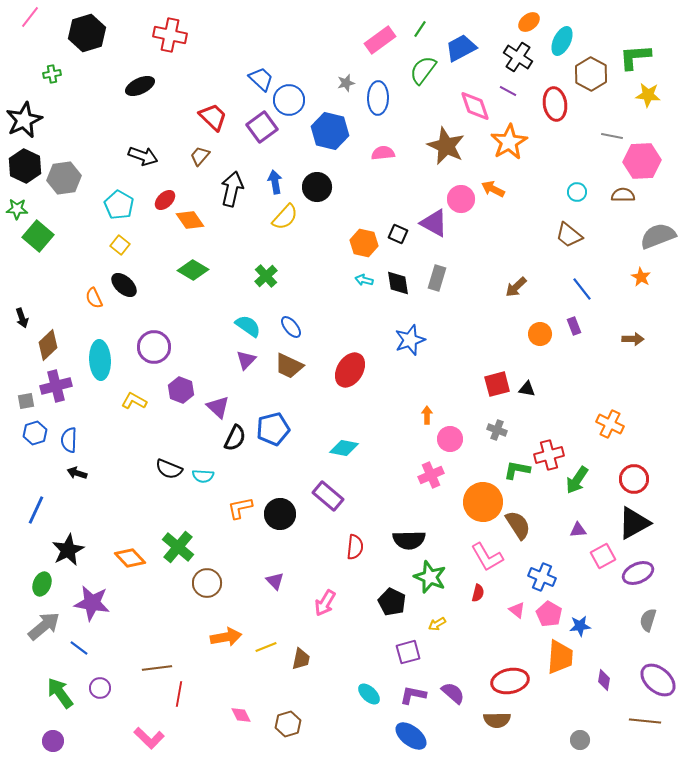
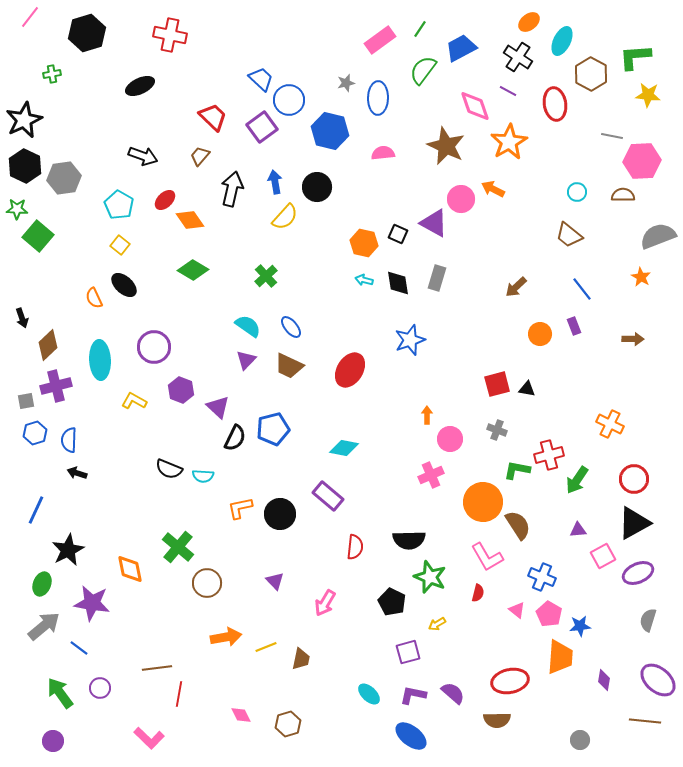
orange diamond at (130, 558): moved 11 px down; rotated 32 degrees clockwise
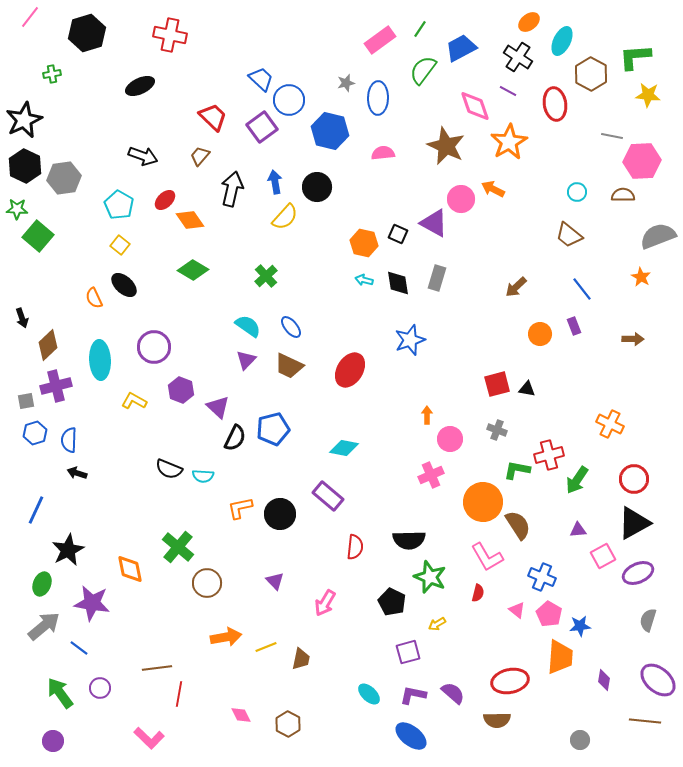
brown hexagon at (288, 724): rotated 15 degrees counterclockwise
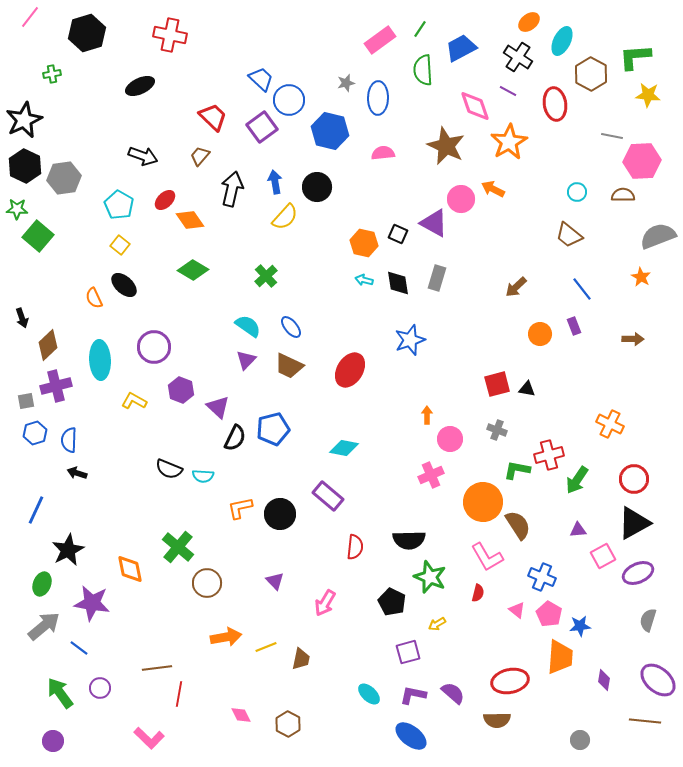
green semicircle at (423, 70): rotated 40 degrees counterclockwise
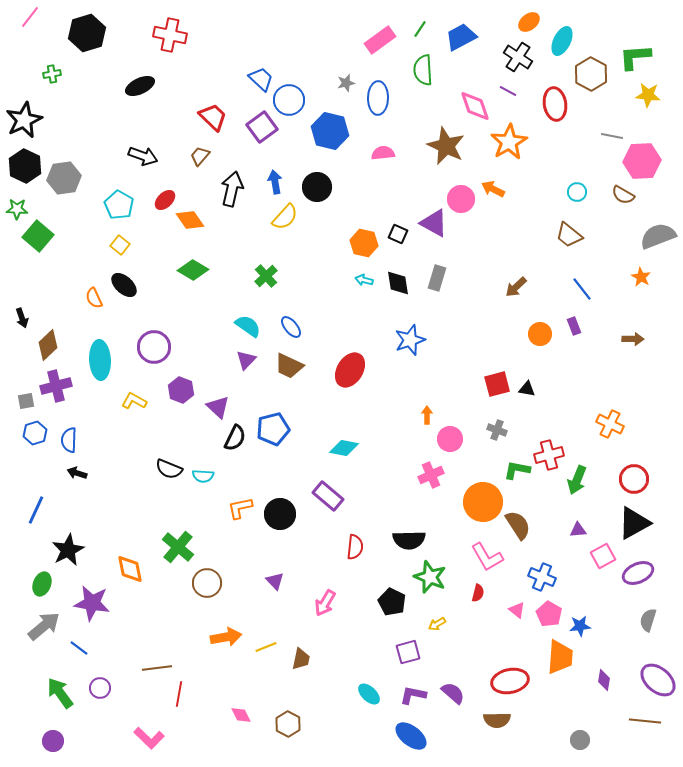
blue trapezoid at (461, 48): moved 11 px up
brown semicircle at (623, 195): rotated 150 degrees counterclockwise
green arrow at (577, 480): rotated 12 degrees counterclockwise
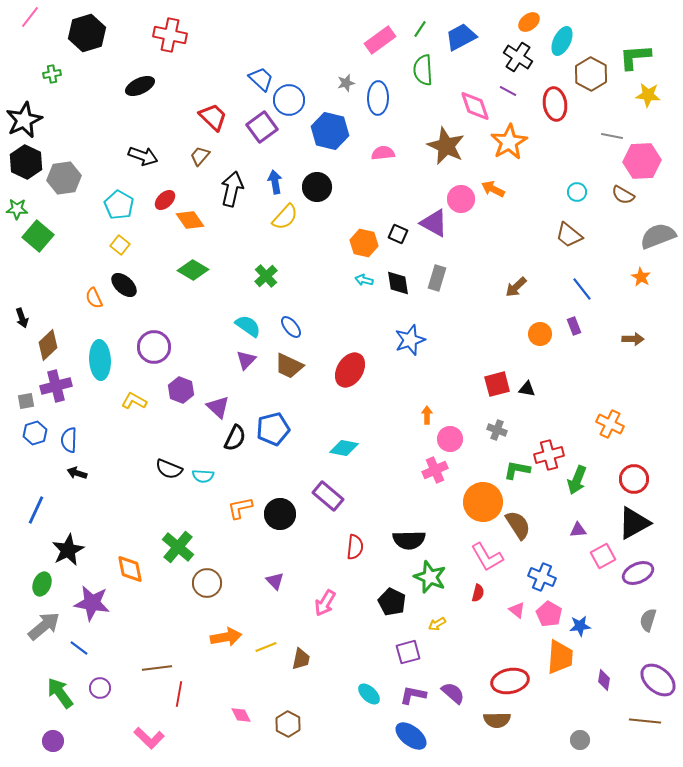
black hexagon at (25, 166): moved 1 px right, 4 px up
pink cross at (431, 475): moved 4 px right, 5 px up
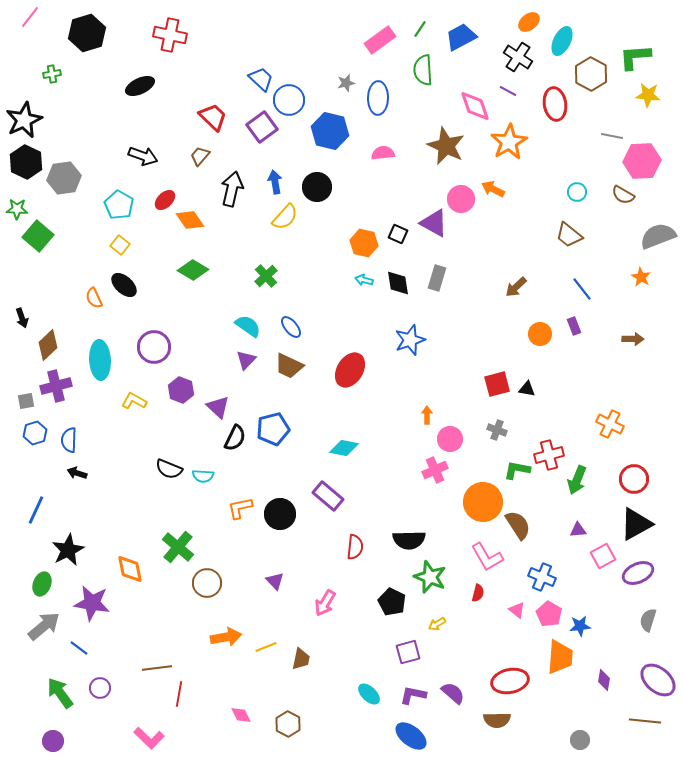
black triangle at (634, 523): moved 2 px right, 1 px down
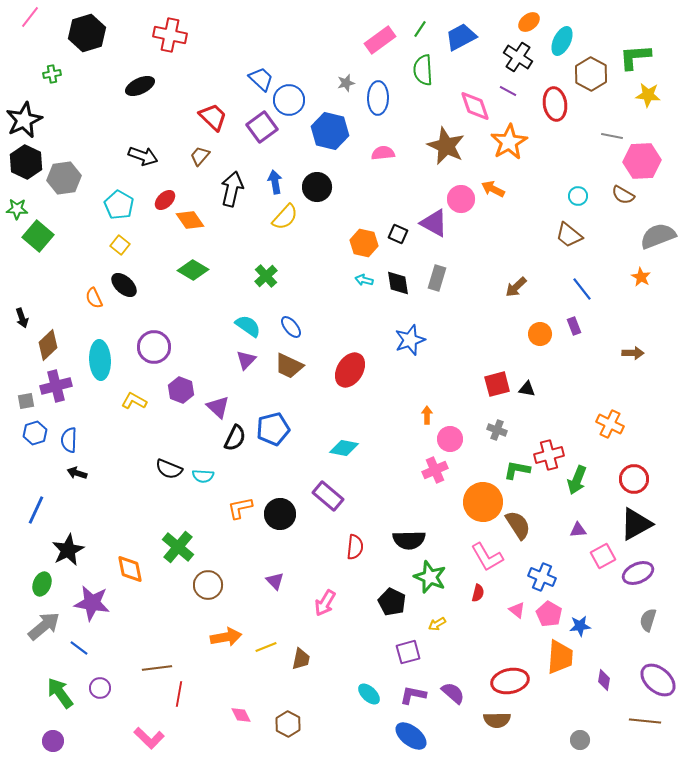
cyan circle at (577, 192): moved 1 px right, 4 px down
brown arrow at (633, 339): moved 14 px down
brown circle at (207, 583): moved 1 px right, 2 px down
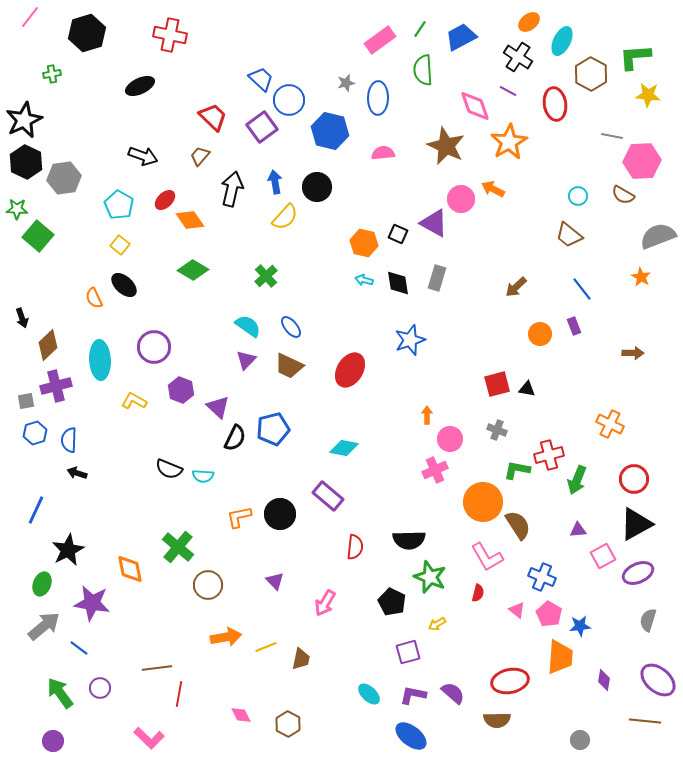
orange L-shape at (240, 508): moved 1 px left, 9 px down
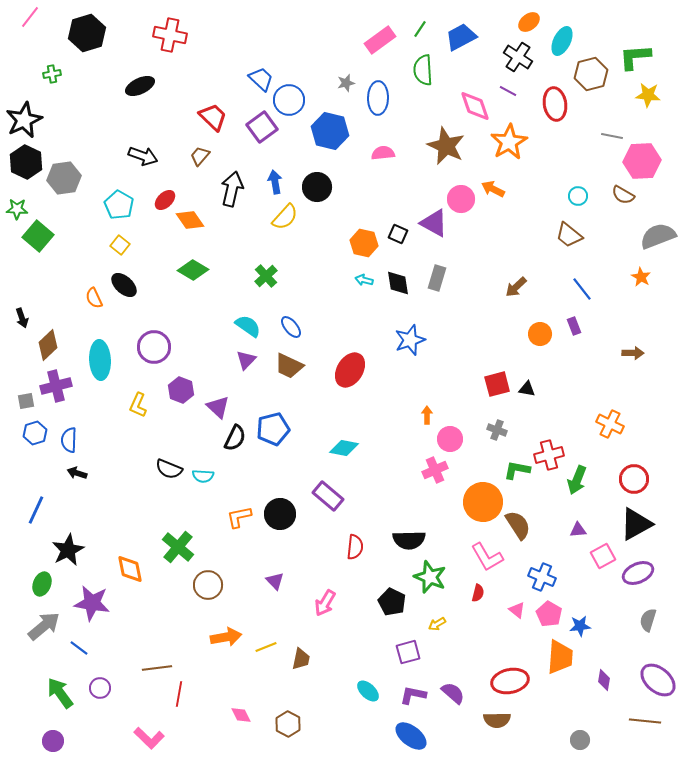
brown hexagon at (591, 74): rotated 16 degrees clockwise
yellow L-shape at (134, 401): moved 4 px right, 4 px down; rotated 95 degrees counterclockwise
cyan ellipse at (369, 694): moved 1 px left, 3 px up
